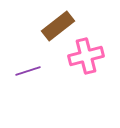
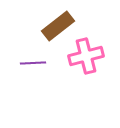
purple line: moved 5 px right, 8 px up; rotated 15 degrees clockwise
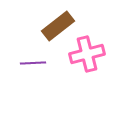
pink cross: moved 1 px right, 2 px up
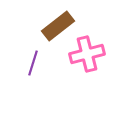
purple line: rotated 70 degrees counterclockwise
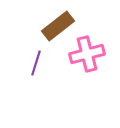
purple line: moved 3 px right
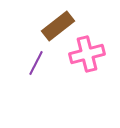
purple line: rotated 10 degrees clockwise
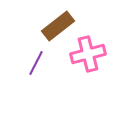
pink cross: moved 1 px right
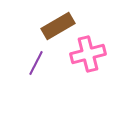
brown rectangle: rotated 8 degrees clockwise
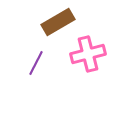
brown rectangle: moved 4 px up
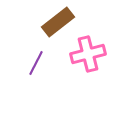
brown rectangle: rotated 8 degrees counterclockwise
